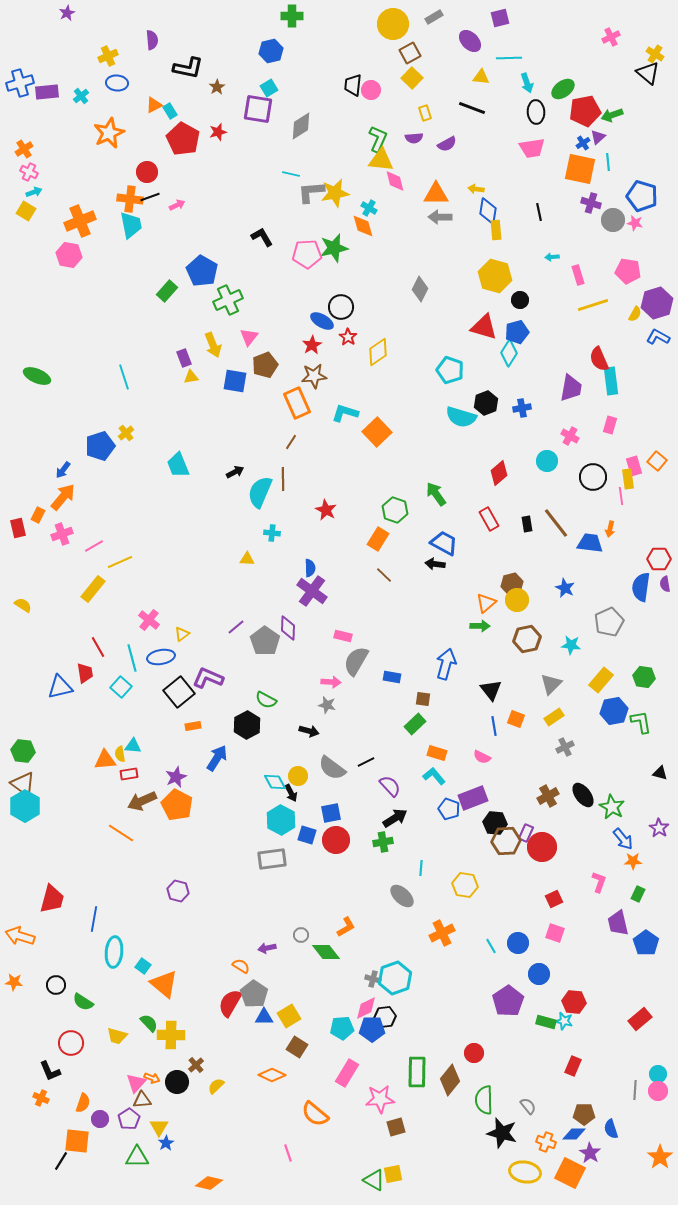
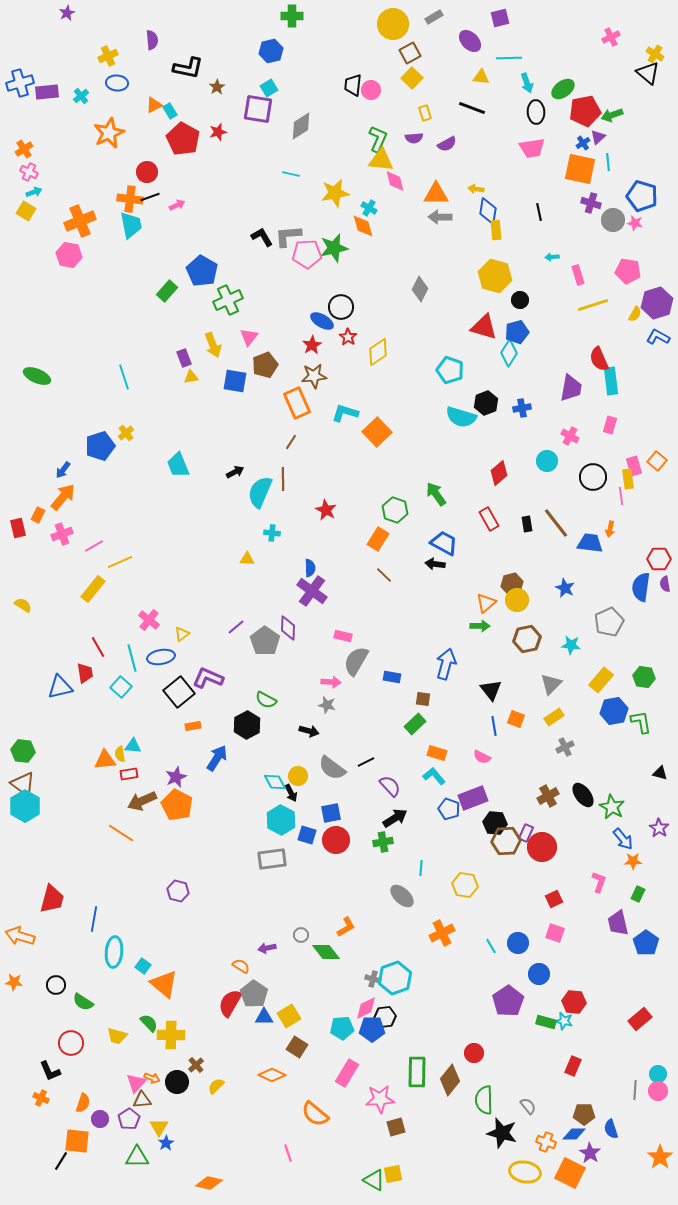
gray L-shape at (311, 192): moved 23 px left, 44 px down
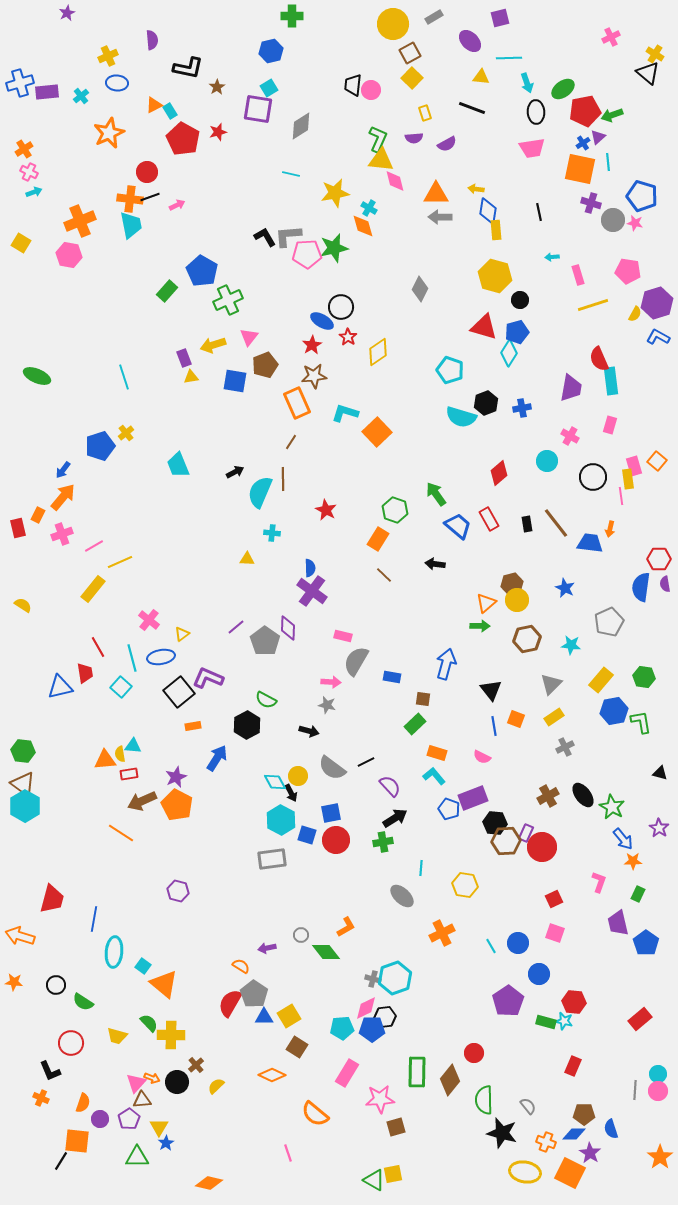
yellow square at (26, 211): moved 5 px left, 32 px down
black L-shape at (262, 237): moved 3 px right
yellow arrow at (213, 345): rotated 95 degrees clockwise
blue trapezoid at (444, 543): moved 14 px right, 17 px up; rotated 12 degrees clockwise
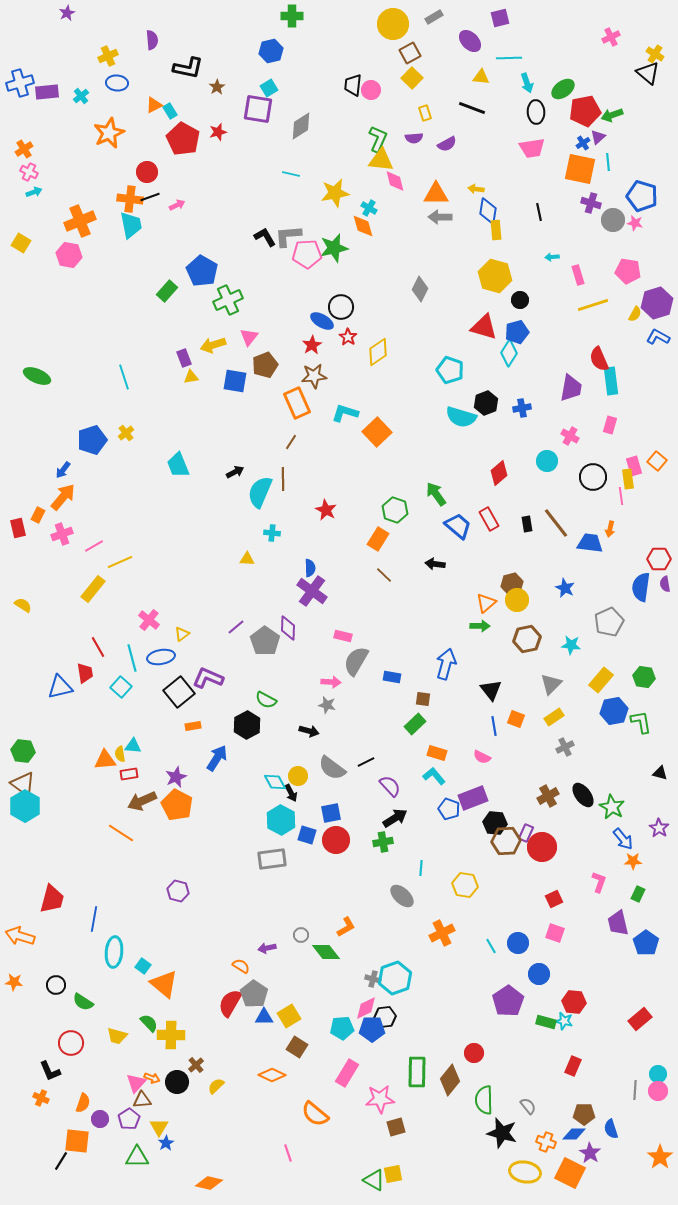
blue pentagon at (100, 446): moved 8 px left, 6 px up
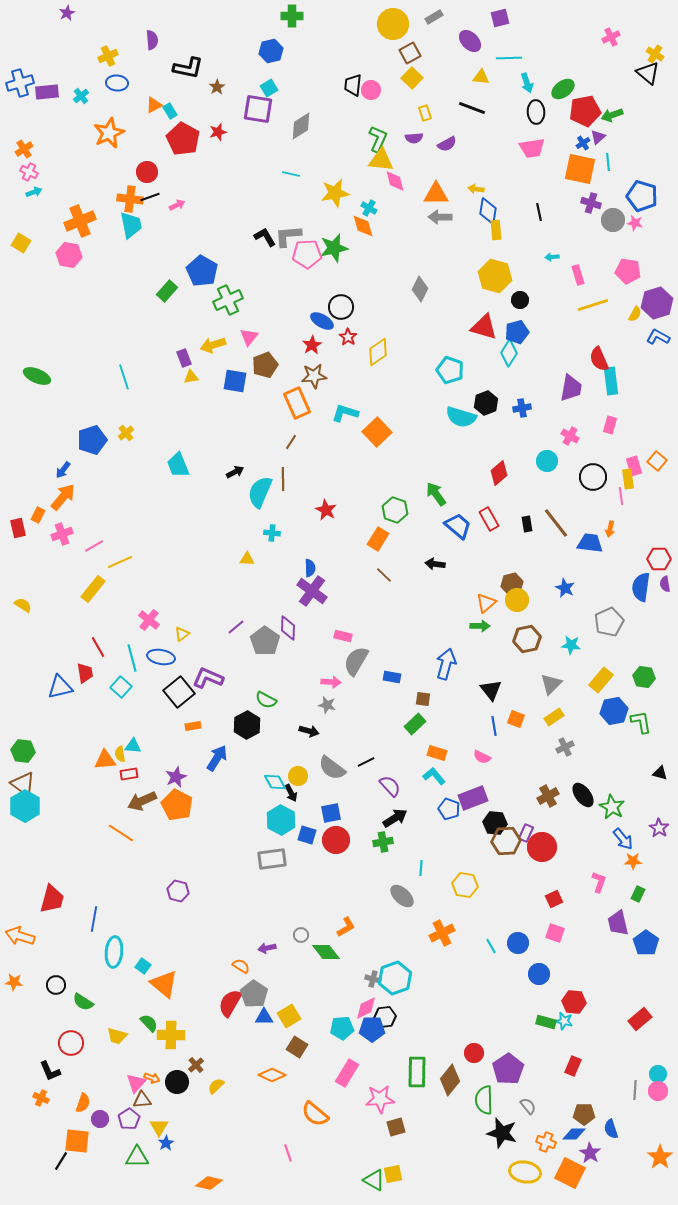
blue ellipse at (161, 657): rotated 20 degrees clockwise
purple pentagon at (508, 1001): moved 68 px down
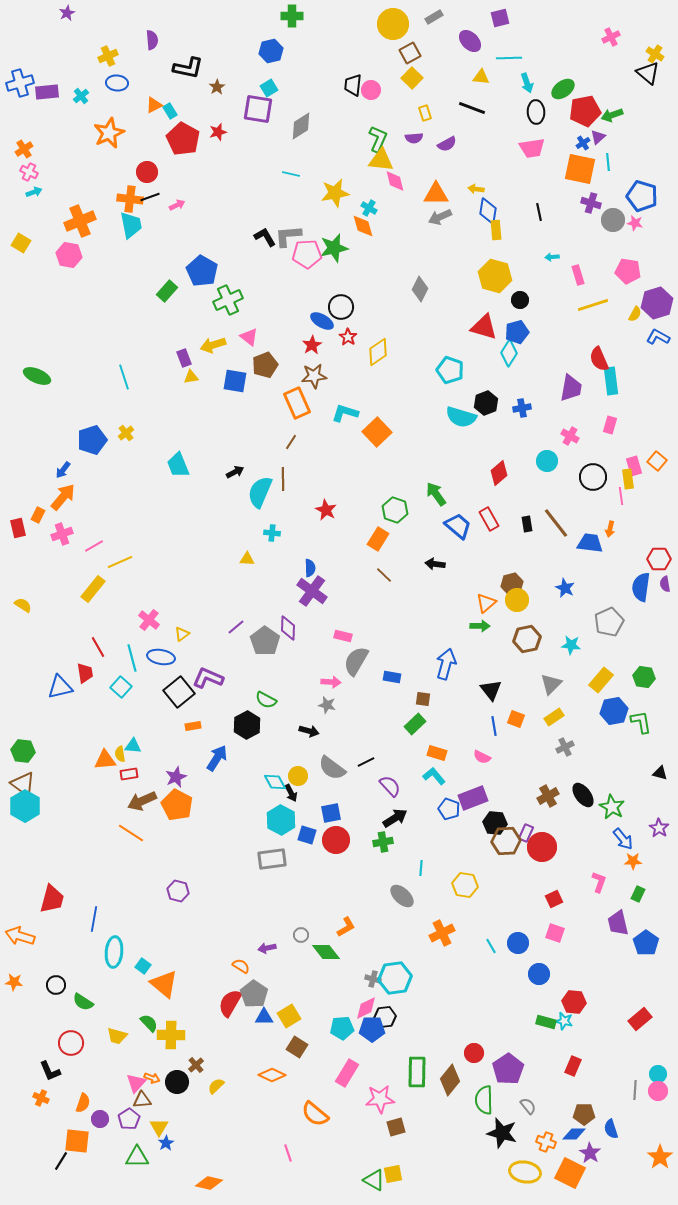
gray arrow at (440, 217): rotated 25 degrees counterclockwise
pink triangle at (249, 337): rotated 30 degrees counterclockwise
orange line at (121, 833): moved 10 px right
cyan hexagon at (395, 978): rotated 12 degrees clockwise
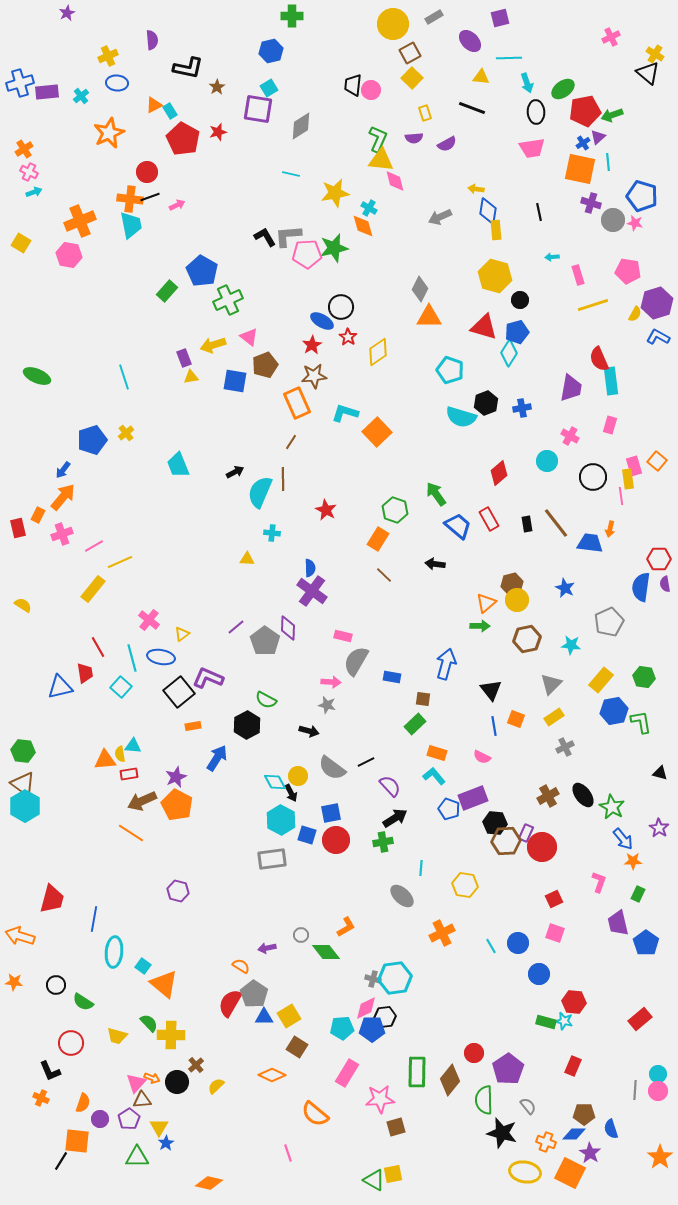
orange triangle at (436, 194): moved 7 px left, 123 px down
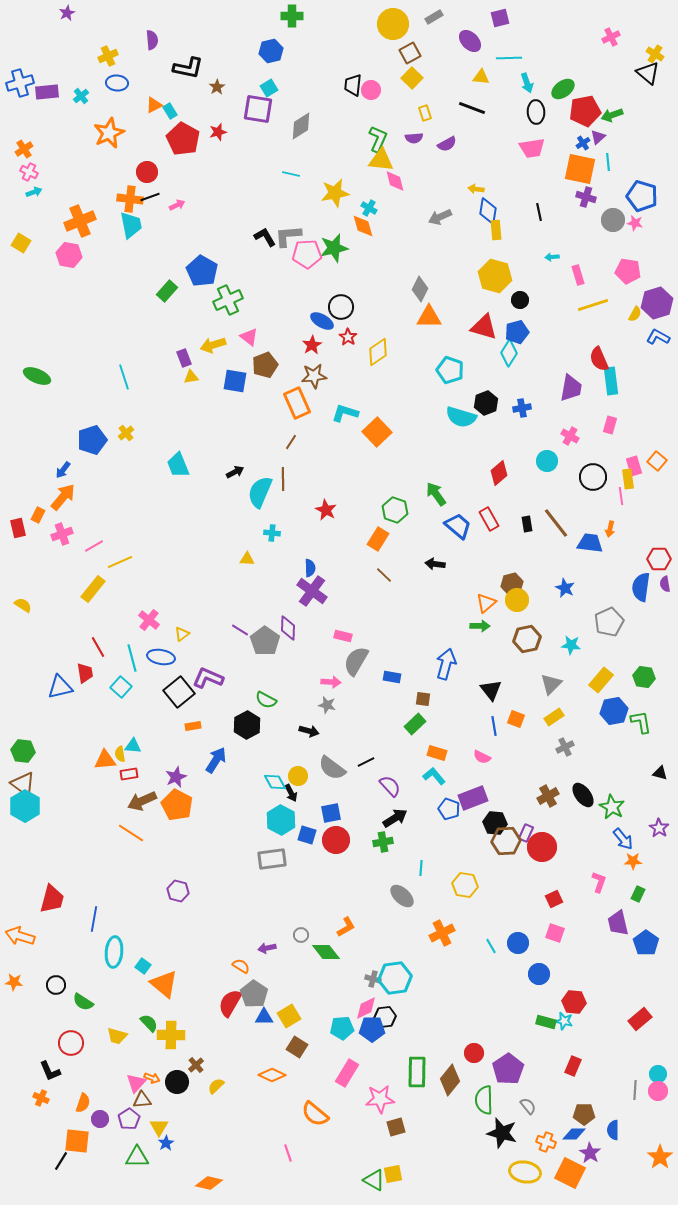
purple cross at (591, 203): moved 5 px left, 6 px up
purple line at (236, 627): moved 4 px right, 3 px down; rotated 72 degrees clockwise
blue arrow at (217, 758): moved 1 px left, 2 px down
blue semicircle at (611, 1129): moved 2 px right, 1 px down; rotated 18 degrees clockwise
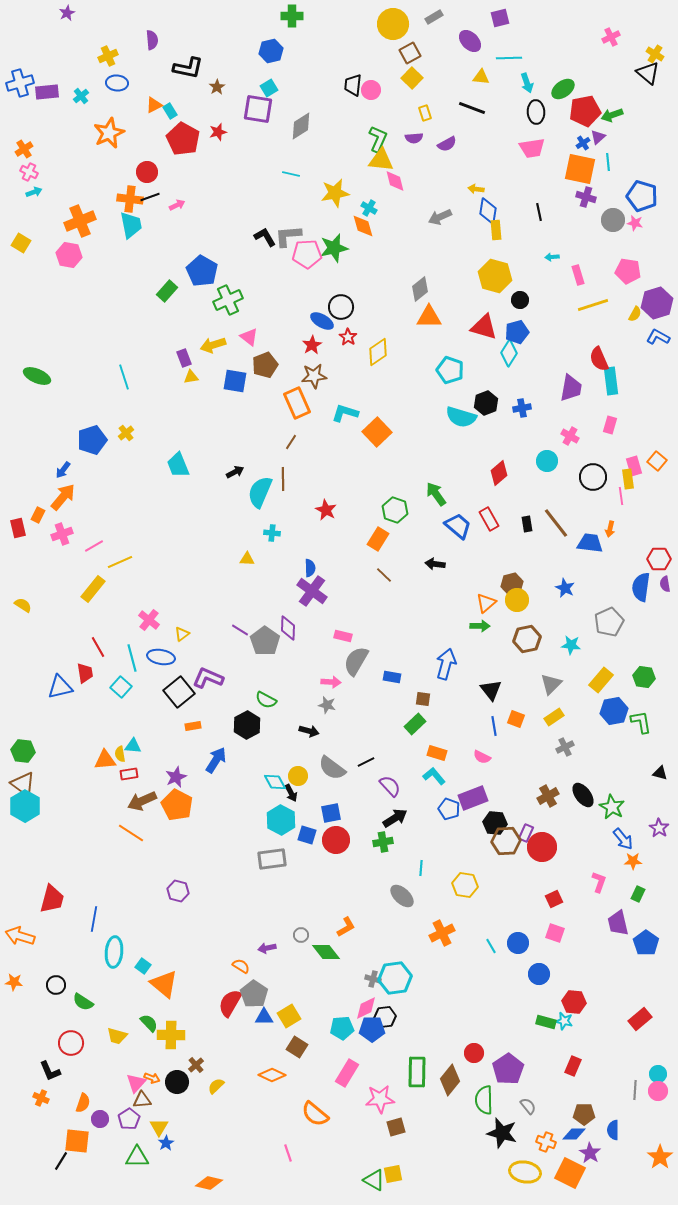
gray diamond at (420, 289): rotated 25 degrees clockwise
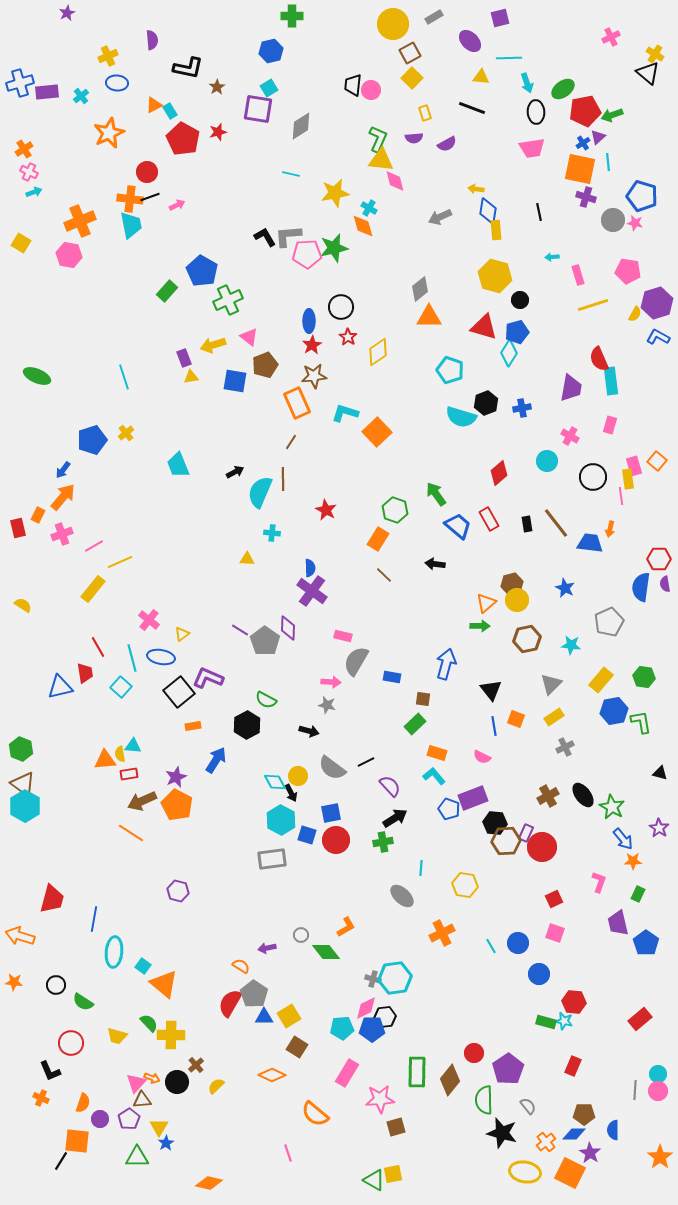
blue ellipse at (322, 321): moved 13 px left; rotated 60 degrees clockwise
green hexagon at (23, 751): moved 2 px left, 2 px up; rotated 15 degrees clockwise
orange cross at (546, 1142): rotated 30 degrees clockwise
